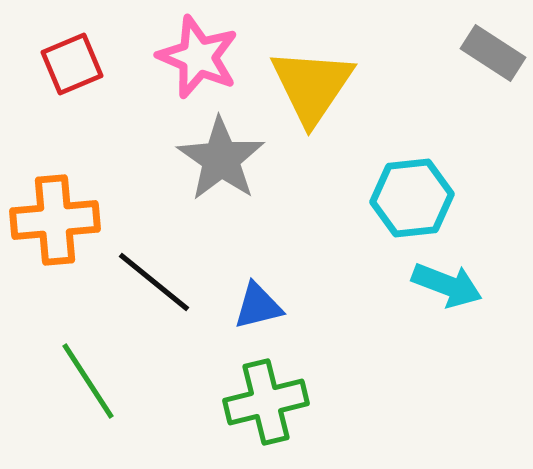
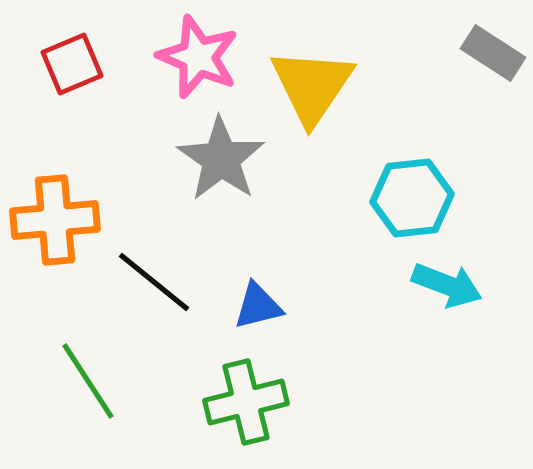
green cross: moved 20 px left
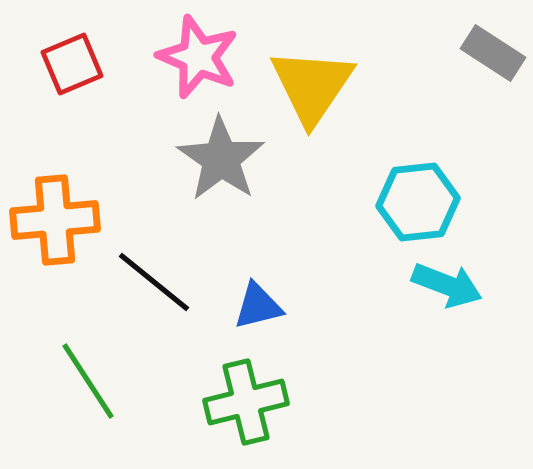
cyan hexagon: moved 6 px right, 4 px down
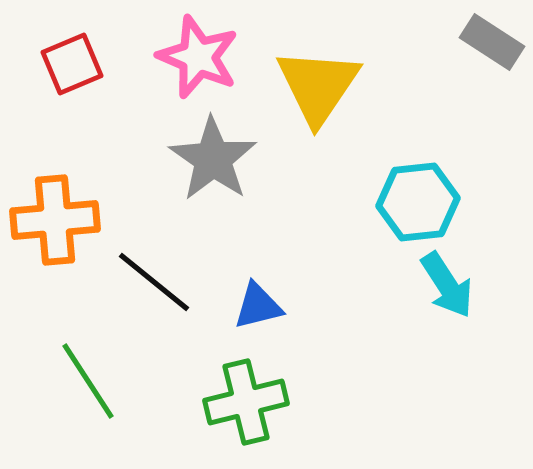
gray rectangle: moved 1 px left, 11 px up
yellow triangle: moved 6 px right
gray star: moved 8 px left
cyan arrow: rotated 36 degrees clockwise
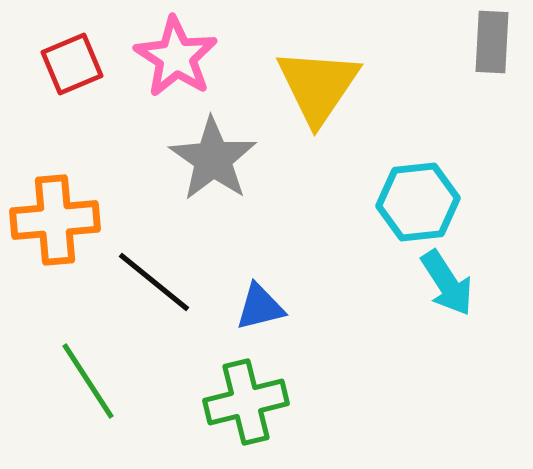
gray rectangle: rotated 60 degrees clockwise
pink star: moved 22 px left; rotated 10 degrees clockwise
cyan arrow: moved 2 px up
blue triangle: moved 2 px right, 1 px down
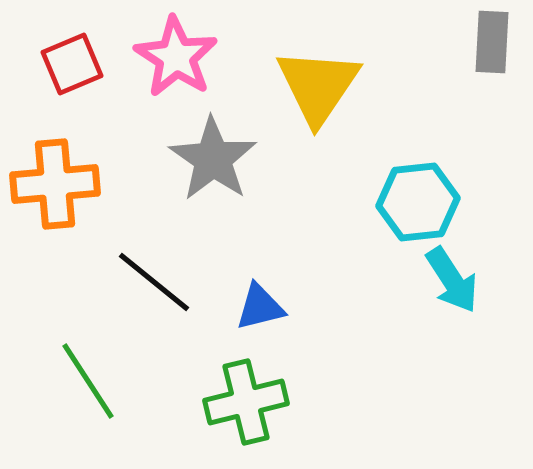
orange cross: moved 36 px up
cyan arrow: moved 5 px right, 3 px up
